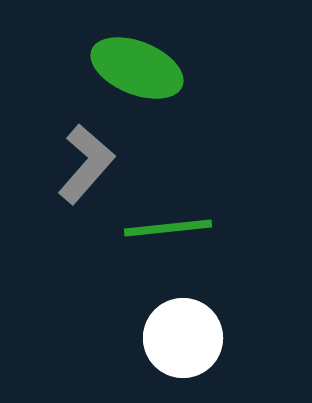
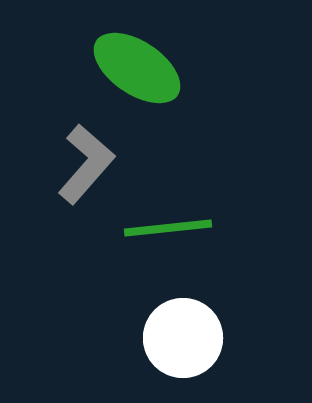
green ellipse: rotated 12 degrees clockwise
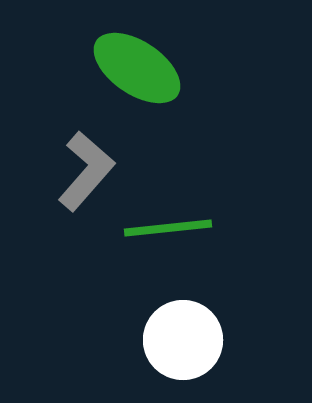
gray L-shape: moved 7 px down
white circle: moved 2 px down
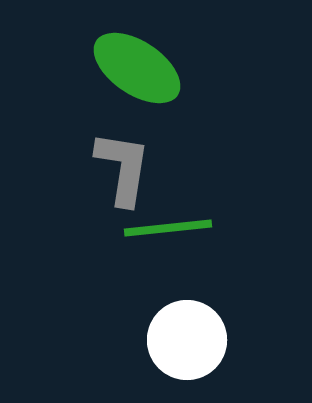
gray L-shape: moved 37 px right, 3 px up; rotated 32 degrees counterclockwise
white circle: moved 4 px right
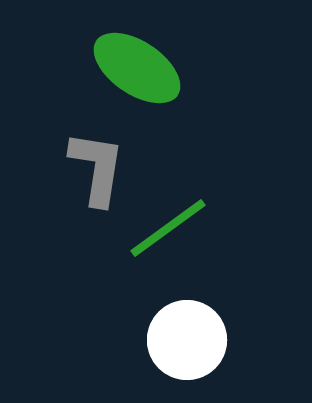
gray L-shape: moved 26 px left
green line: rotated 30 degrees counterclockwise
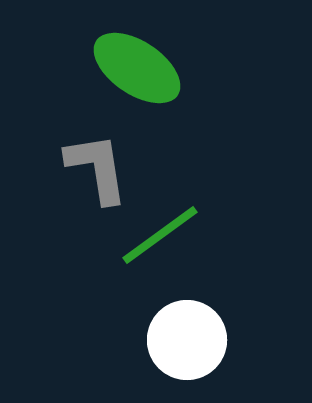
gray L-shape: rotated 18 degrees counterclockwise
green line: moved 8 px left, 7 px down
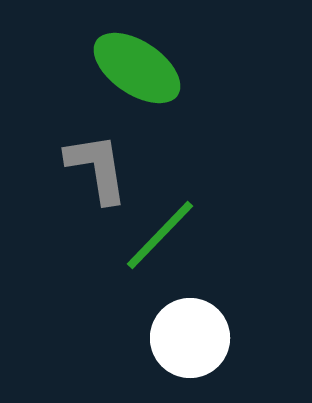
green line: rotated 10 degrees counterclockwise
white circle: moved 3 px right, 2 px up
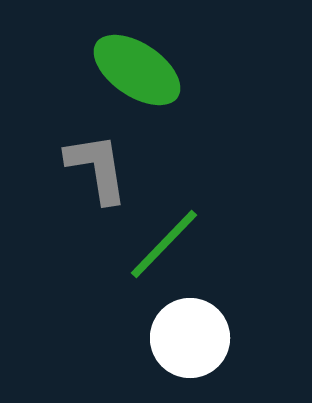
green ellipse: moved 2 px down
green line: moved 4 px right, 9 px down
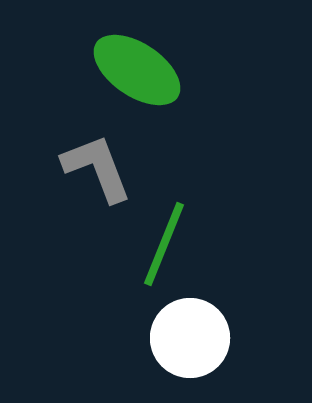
gray L-shape: rotated 12 degrees counterclockwise
green line: rotated 22 degrees counterclockwise
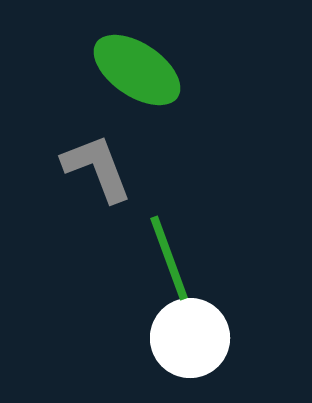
green line: moved 5 px right, 14 px down; rotated 42 degrees counterclockwise
